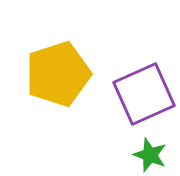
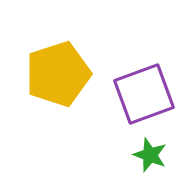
purple square: rotated 4 degrees clockwise
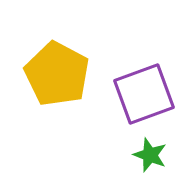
yellow pentagon: moved 1 px left; rotated 26 degrees counterclockwise
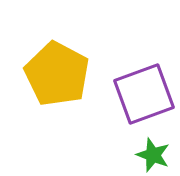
green star: moved 3 px right
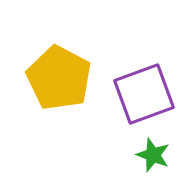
yellow pentagon: moved 2 px right, 4 px down
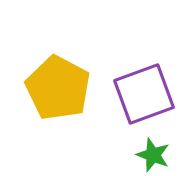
yellow pentagon: moved 1 px left, 10 px down
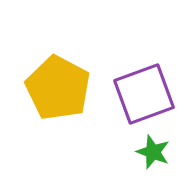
green star: moved 3 px up
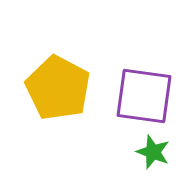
purple square: moved 2 px down; rotated 28 degrees clockwise
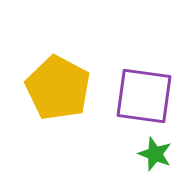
green star: moved 2 px right, 2 px down
